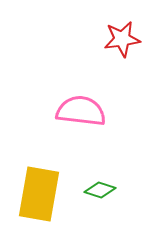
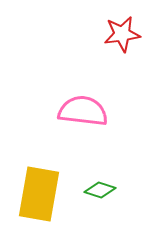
red star: moved 5 px up
pink semicircle: moved 2 px right
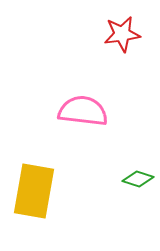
green diamond: moved 38 px right, 11 px up
yellow rectangle: moved 5 px left, 3 px up
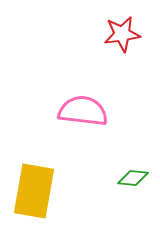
green diamond: moved 5 px left, 1 px up; rotated 12 degrees counterclockwise
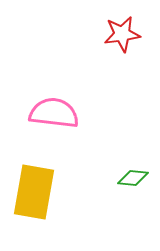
pink semicircle: moved 29 px left, 2 px down
yellow rectangle: moved 1 px down
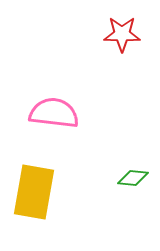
red star: rotated 9 degrees clockwise
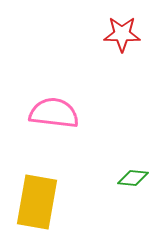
yellow rectangle: moved 3 px right, 10 px down
